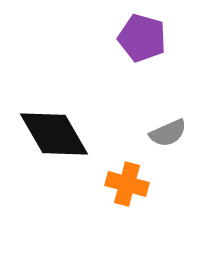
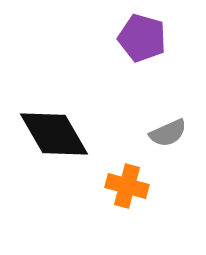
orange cross: moved 2 px down
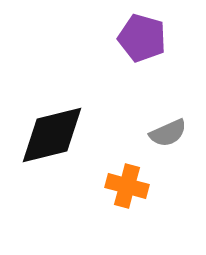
black diamond: moved 2 px left, 1 px down; rotated 74 degrees counterclockwise
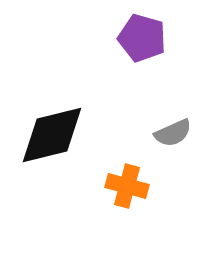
gray semicircle: moved 5 px right
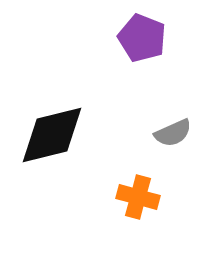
purple pentagon: rotated 6 degrees clockwise
orange cross: moved 11 px right, 11 px down
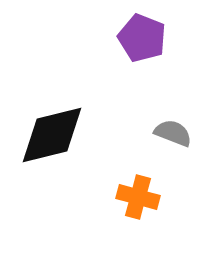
gray semicircle: rotated 135 degrees counterclockwise
